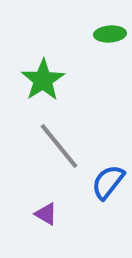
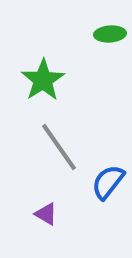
gray line: moved 1 px down; rotated 4 degrees clockwise
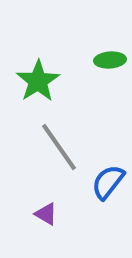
green ellipse: moved 26 px down
green star: moved 5 px left, 1 px down
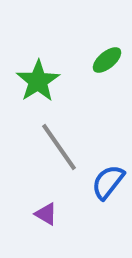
green ellipse: moved 3 px left; rotated 36 degrees counterclockwise
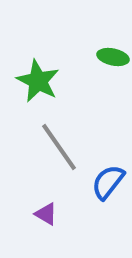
green ellipse: moved 6 px right, 3 px up; rotated 52 degrees clockwise
green star: rotated 12 degrees counterclockwise
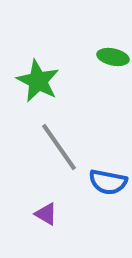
blue semicircle: rotated 117 degrees counterclockwise
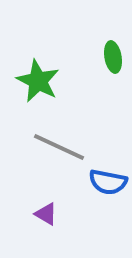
green ellipse: rotated 68 degrees clockwise
gray line: rotated 30 degrees counterclockwise
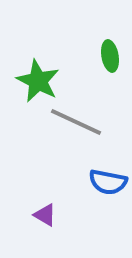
green ellipse: moved 3 px left, 1 px up
gray line: moved 17 px right, 25 px up
purple triangle: moved 1 px left, 1 px down
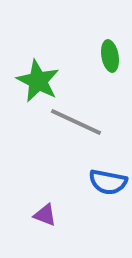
purple triangle: rotated 10 degrees counterclockwise
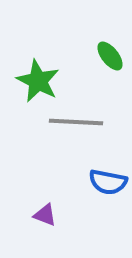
green ellipse: rotated 28 degrees counterclockwise
gray line: rotated 22 degrees counterclockwise
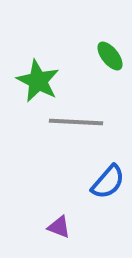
blue semicircle: rotated 60 degrees counterclockwise
purple triangle: moved 14 px right, 12 px down
